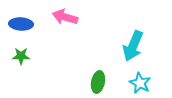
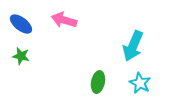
pink arrow: moved 1 px left, 3 px down
blue ellipse: rotated 35 degrees clockwise
green star: rotated 12 degrees clockwise
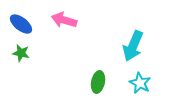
green star: moved 3 px up
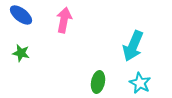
pink arrow: rotated 85 degrees clockwise
blue ellipse: moved 9 px up
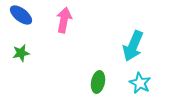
green star: rotated 24 degrees counterclockwise
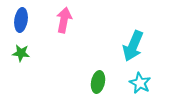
blue ellipse: moved 5 px down; rotated 60 degrees clockwise
green star: rotated 18 degrees clockwise
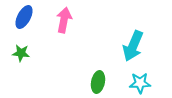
blue ellipse: moved 3 px right, 3 px up; rotated 20 degrees clockwise
cyan star: rotated 30 degrees counterclockwise
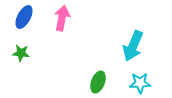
pink arrow: moved 2 px left, 2 px up
green ellipse: rotated 10 degrees clockwise
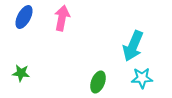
green star: moved 20 px down
cyan star: moved 2 px right, 5 px up
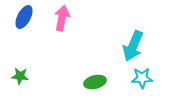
green star: moved 1 px left, 3 px down
green ellipse: moved 3 px left; rotated 55 degrees clockwise
